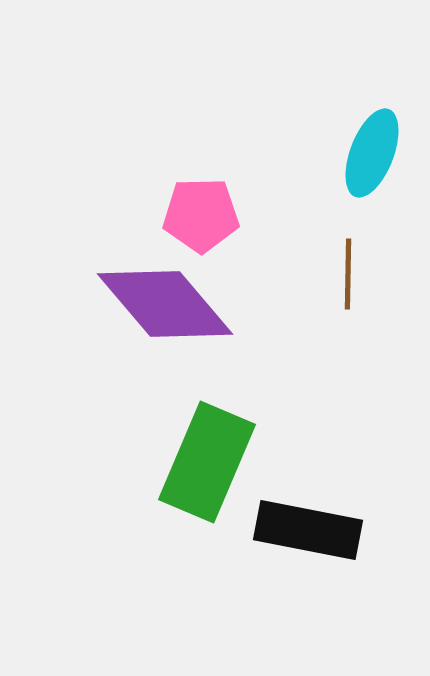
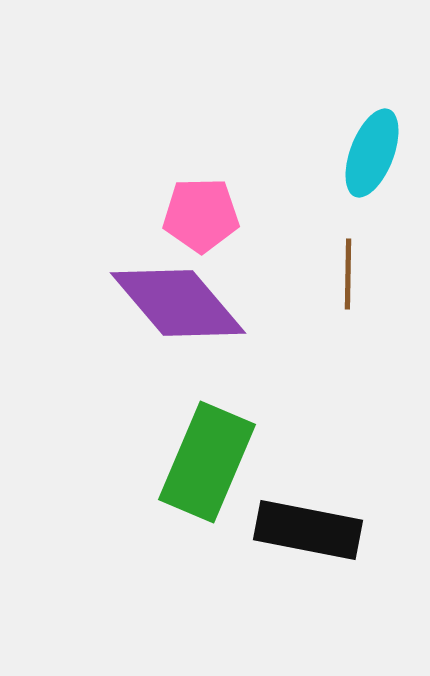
purple diamond: moved 13 px right, 1 px up
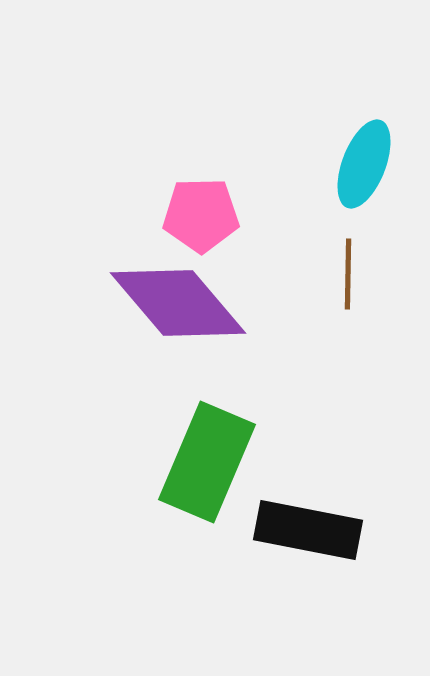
cyan ellipse: moved 8 px left, 11 px down
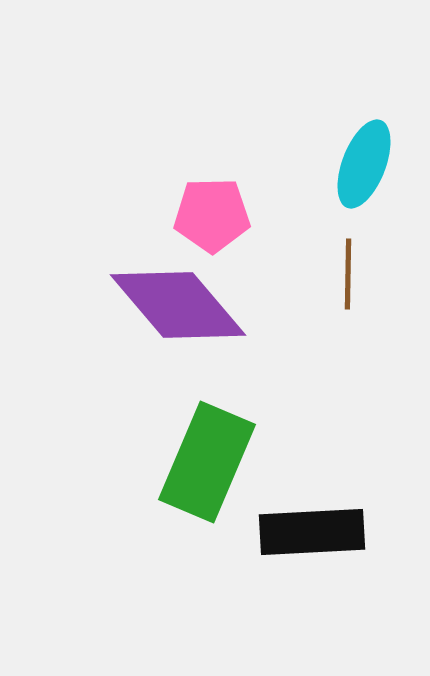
pink pentagon: moved 11 px right
purple diamond: moved 2 px down
black rectangle: moved 4 px right, 2 px down; rotated 14 degrees counterclockwise
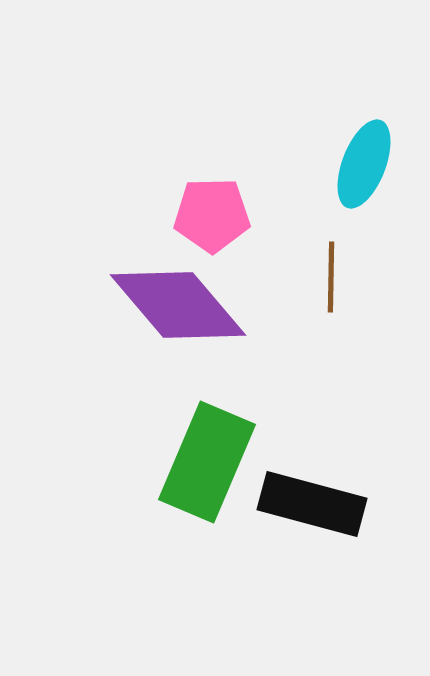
brown line: moved 17 px left, 3 px down
black rectangle: moved 28 px up; rotated 18 degrees clockwise
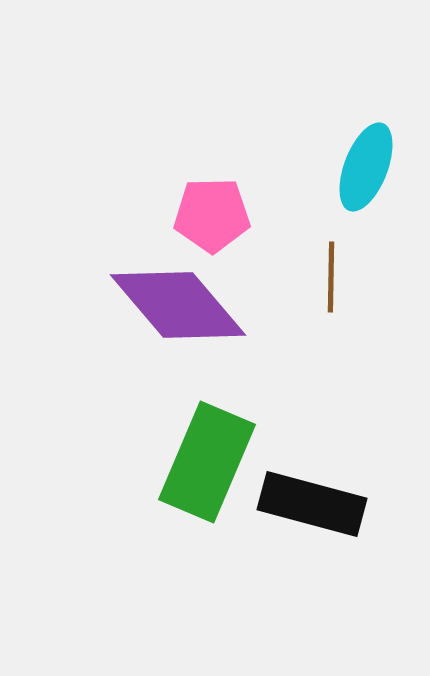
cyan ellipse: moved 2 px right, 3 px down
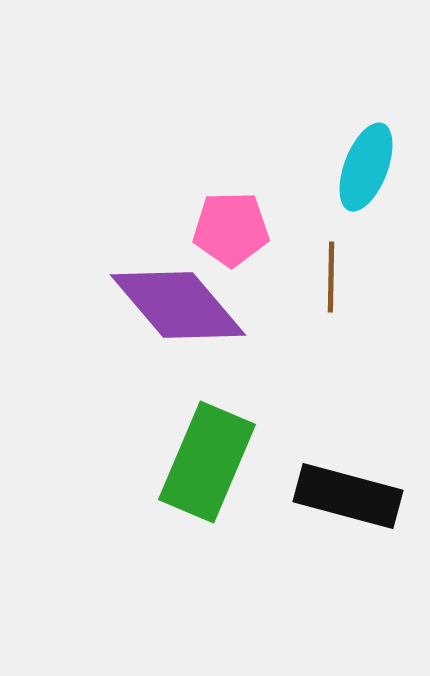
pink pentagon: moved 19 px right, 14 px down
black rectangle: moved 36 px right, 8 px up
